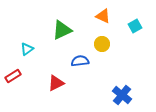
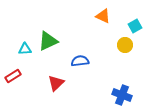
green triangle: moved 14 px left, 11 px down
yellow circle: moved 23 px right, 1 px down
cyan triangle: moved 2 px left; rotated 32 degrees clockwise
red triangle: rotated 18 degrees counterclockwise
blue cross: rotated 18 degrees counterclockwise
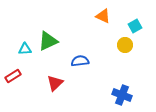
red triangle: moved 1 px left
